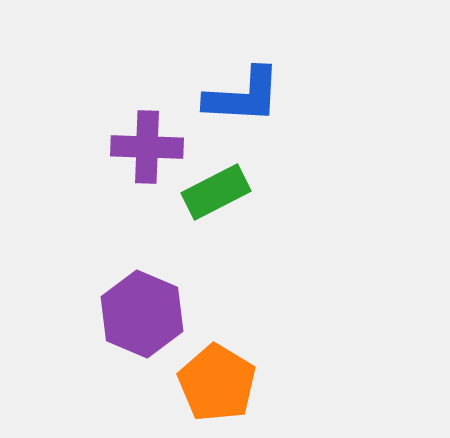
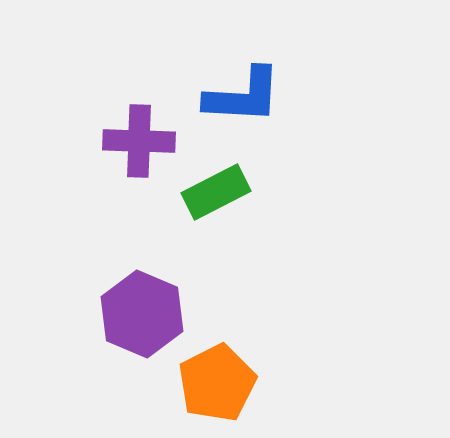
purple cross: moved 8 px left, 6 px up
orange pentagon: rotated 14 degrees clockwise
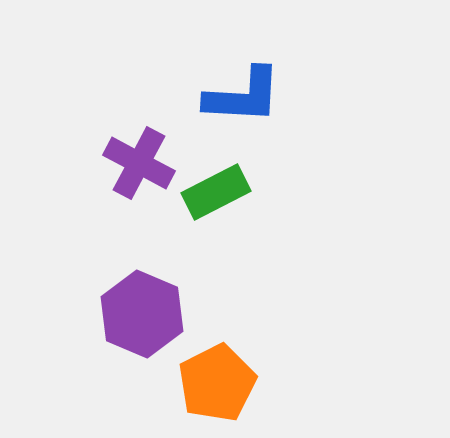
purple cross: moved 22 px down; rotated 26 degrees clockwise
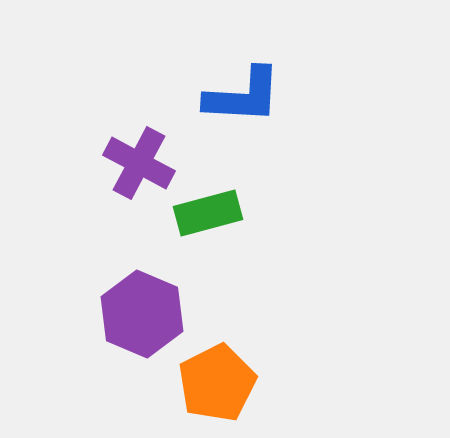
green rectangle: moved 8 px left, 21 px down; rotated 12 degrees clockwise
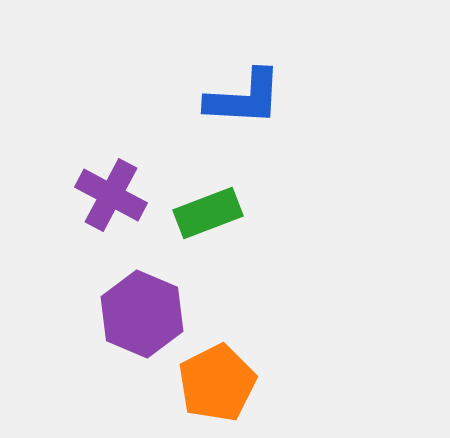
blue L-shape: moved 1 px right, 2 px down
purple cross: moved 28 px left, 32 px down
green rectangle: rotated 6 degrees counterclockwise
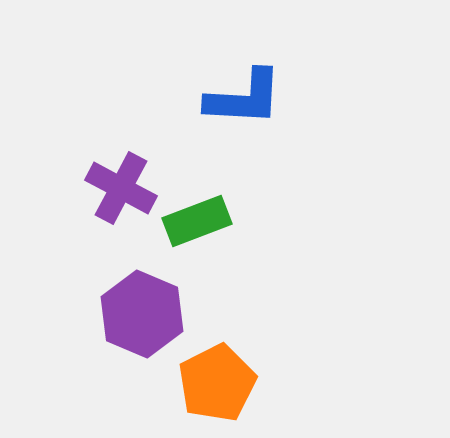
purple cross: moved 10 px right, 7 px up
green rectangle: moved 11 px left, 8 px down
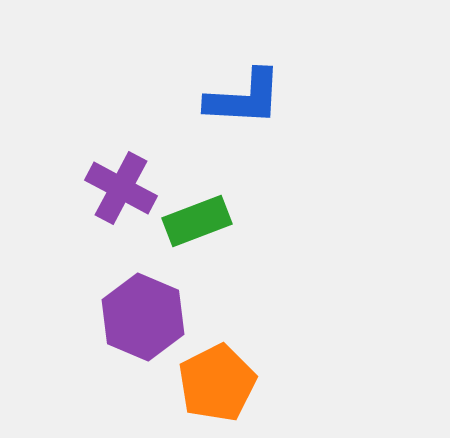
purple hexagon: moved 1 px right, 3 px down
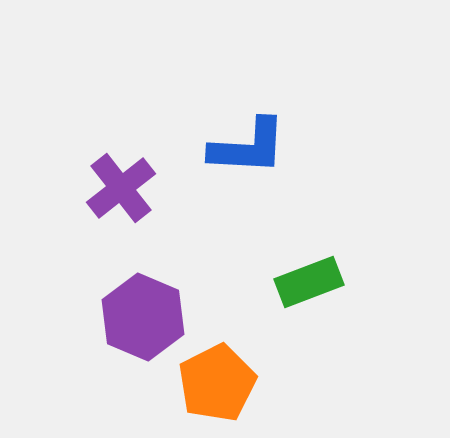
blue L-shape: moved 4 px right, 49 px down
purple cross: rotated 24 degrees clockwise
green rectangle: moved 112 px right, 61 px down
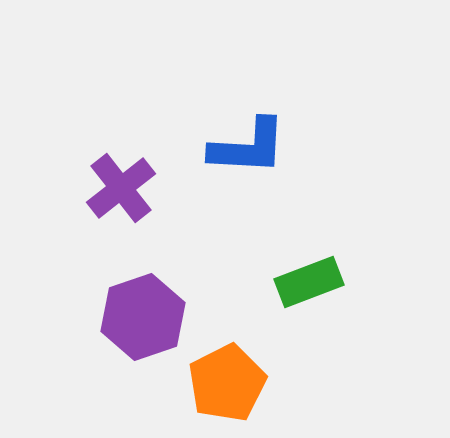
purple hexagon: rotated 18 degrees clockwise
orange pentagon: moved 10 px right
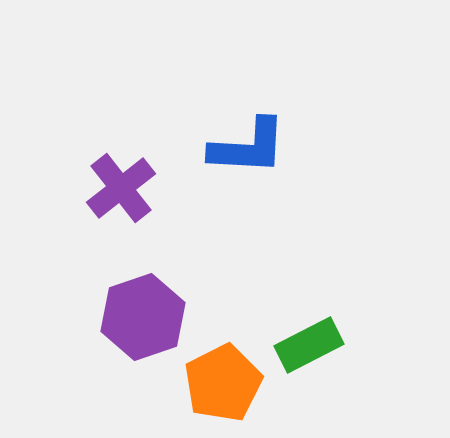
green rectangle: moved 63 px down; rotated 6 degrees counterclockwise
orange pentagon: moved 4 px left
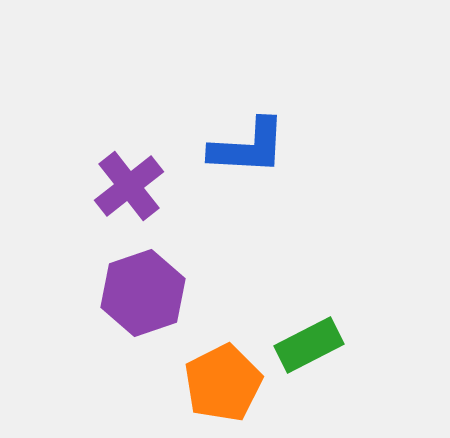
purple cross: moved 8 px right, 2 px up
purple hexagon: moved 24 px up
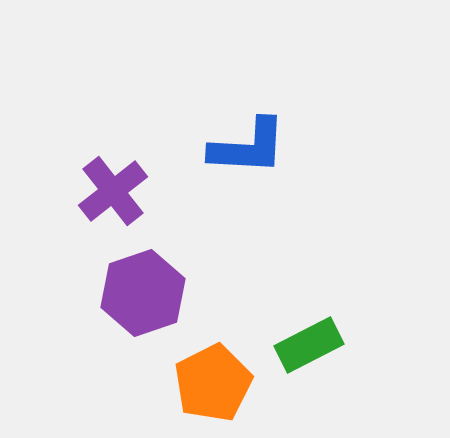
purple cross: moved 16 px left, 5 px down
orange pentagon: moved 10 px left
